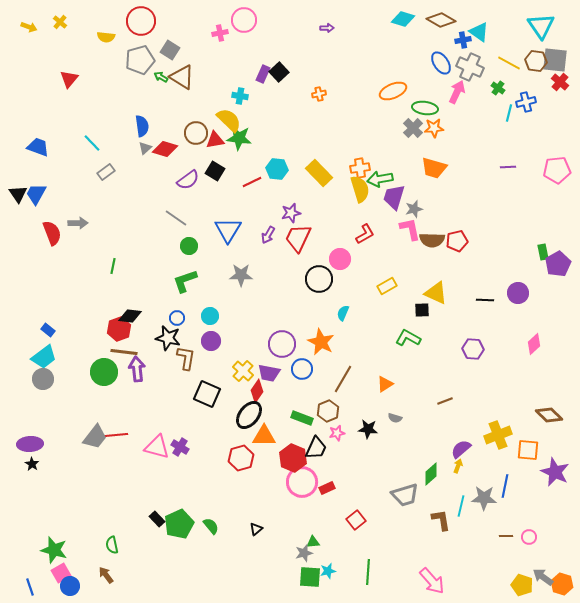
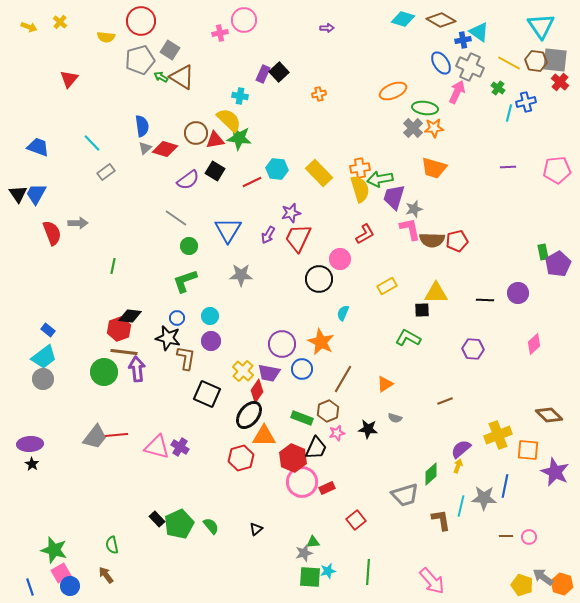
yellow triangle at (436, 293): rotated 25 degrees counterclockwise
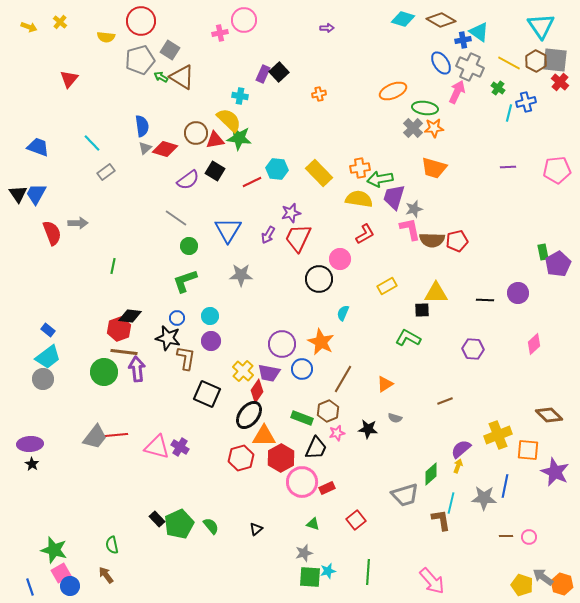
brown hexagon at (536, 61): rotated 20 degrees clockwise
yellow semicircle at (360, 189): moved 1 px left, 10 px down; rotated 64 degrees counterclockwise
cyan trapezoid at (44, 357): moved 4 px right
red hexagon at (293, 458): moved 12 px left; rotated 8 degrees clockwise
cyan line at (461, 506): moved 10 px left, 3 px up
green triangle at (313, 542): moved 18 px up; rotated 24 degrees clockwise
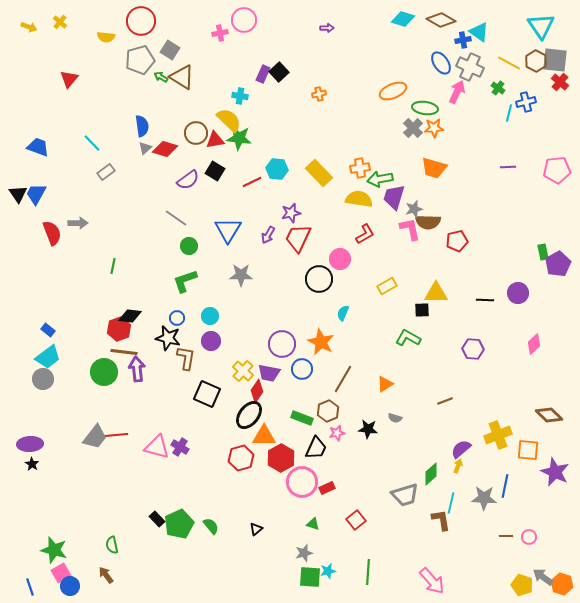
brown semicircle at (432, 240): moved 4 px left, 18 px up
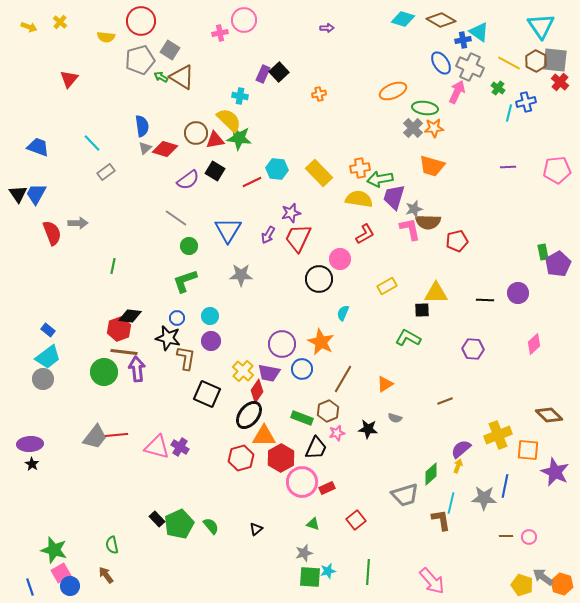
orange trapezoid at (434, 168): moved 2 px left, 2 px up
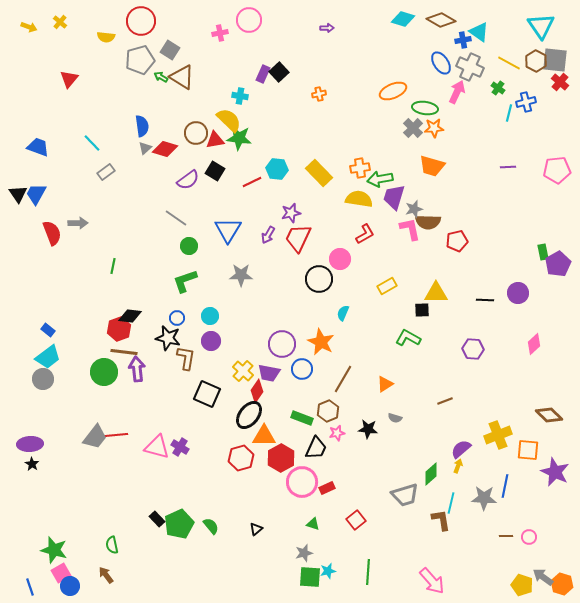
pink circle at (244, 20): moved 5 px right
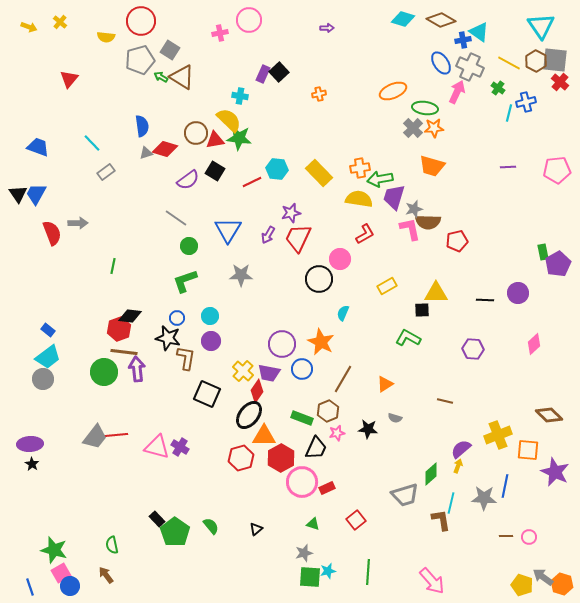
gray triangle at (145, 148): moved 1 px right, 5 px down; rotated 24 degrees clockwise
brown line at (445, 401): rotated 35 degrees clockwise
green pentagon at (179, 524): moved 4 px left, 8 px down; rotated 12 degrees counterclockwise
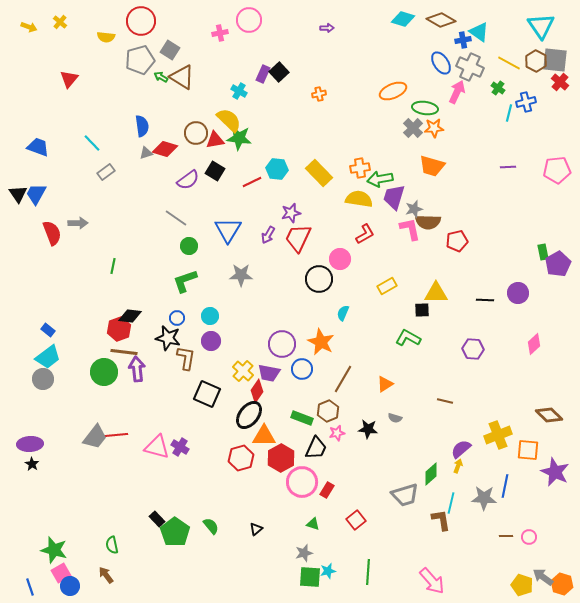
cyan cross at (240, 96): moved 1 px left, 5 px up; rotated 21 degrees clockwise
red rectangle at (327, 488): moved 2 px down; rotated 35 degrees counterclockwise
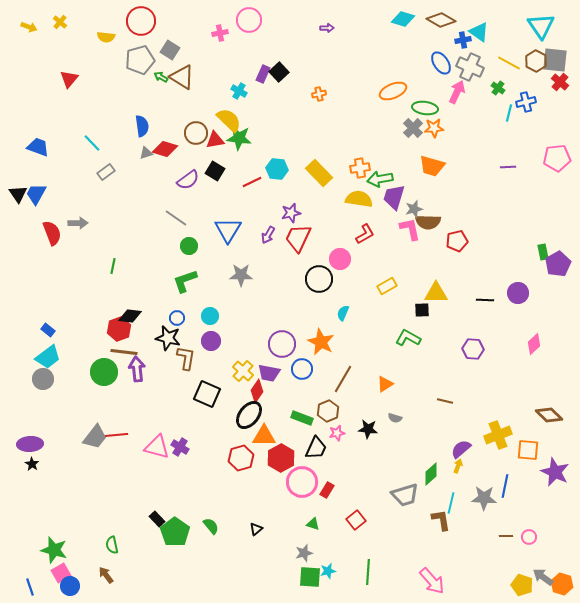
pink pentagon at (557, 170): moved 12 px up
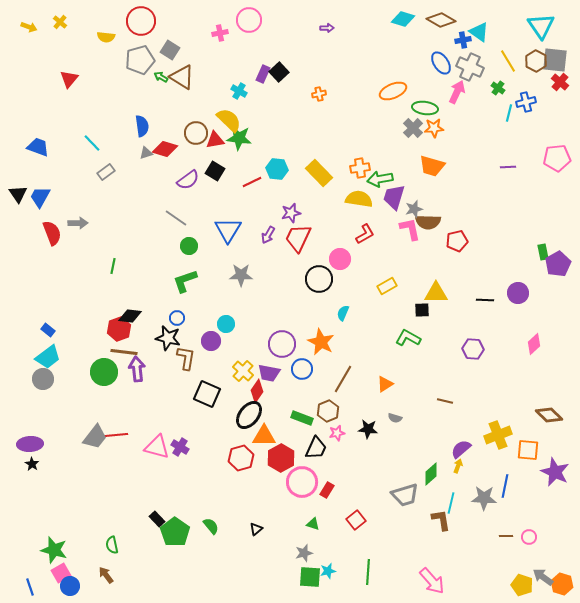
yellow line at (509, 63): moved 1 px left, 2 px up; rotated 30 degrees clockwise
blue trapezoid at (36, 194): moved 4 px right, 3 px down
cyan circle at (210, 316): moved 16 px right, 8 px down
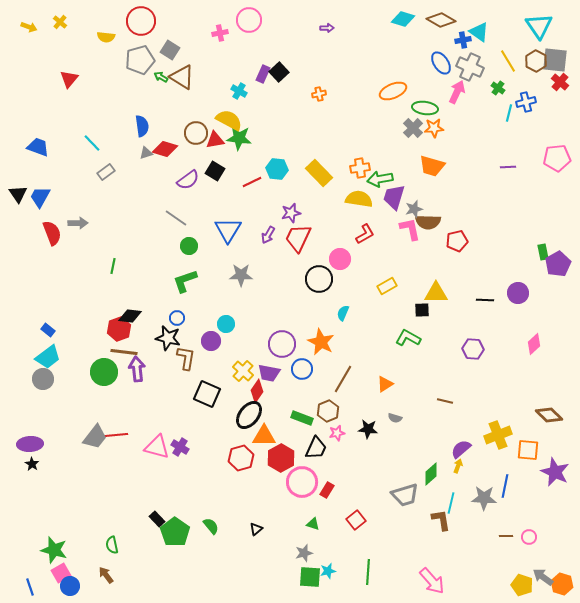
cyan triangle at (541, 26): moved 2 px left
yellow semicircle at (229, 120): rotated 16 degrees counterclockwise
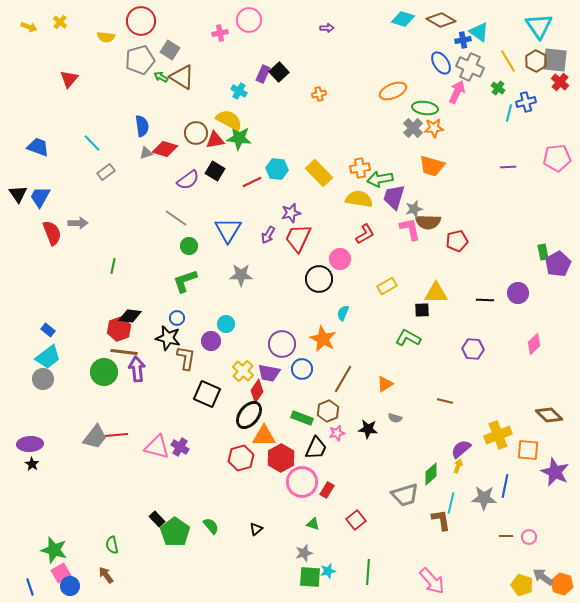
orange star at (321, 342): moved 2 px right, 3 px up
